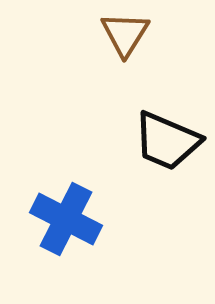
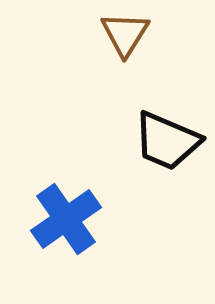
blue cross: rotated 28 degrees clockwise
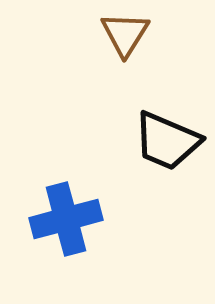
blue cross: rotated 20 degrees clockwise
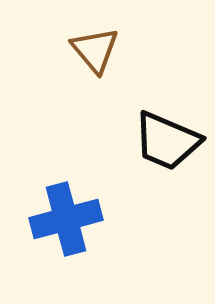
brown triangle: moved 30 px left, 16 px down; rotated 12 degrees counterclockwise
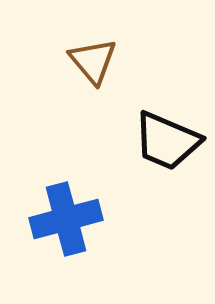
brown triangle: moved 2 px left, 11 px down
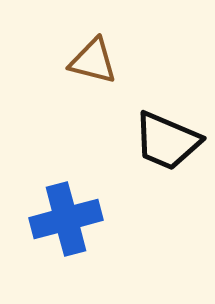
brown triangle: rotated 36 degrees counterclockwise
